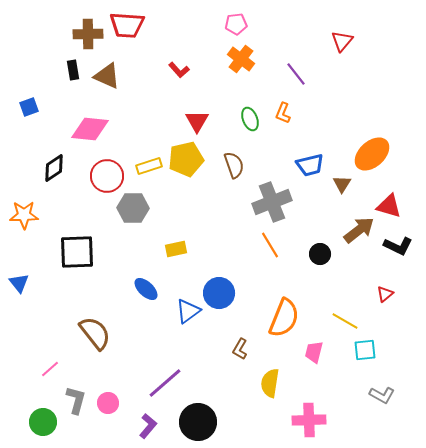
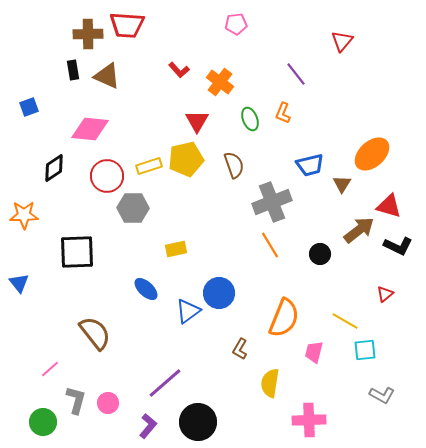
orange cross at (241, 59): moved 21 px left, 23 px down
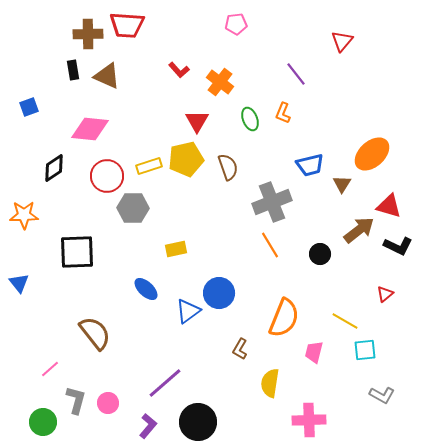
brown semicircle at (234, 165): moved 6 px left, 2 px down
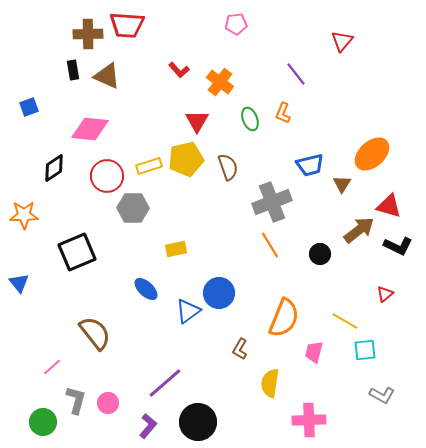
black square at (77, 252): rotated 21 degrees counterclockwise
pink line at (50, 369): moved 2 px right, 2 px up
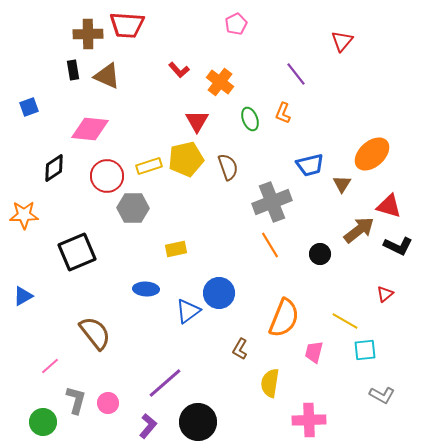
pink pentagon at (236, 24): rotated 20 degrees counterclockwise
blue triangle at (19, 283): moved 4 px right, 13 px down; rotated 40 degrees clockwise
blue ellipse at (146, 289): rotated 40 degrees counterclockwise
pink line at (52, 367): moved 2 px left, 1 px up
